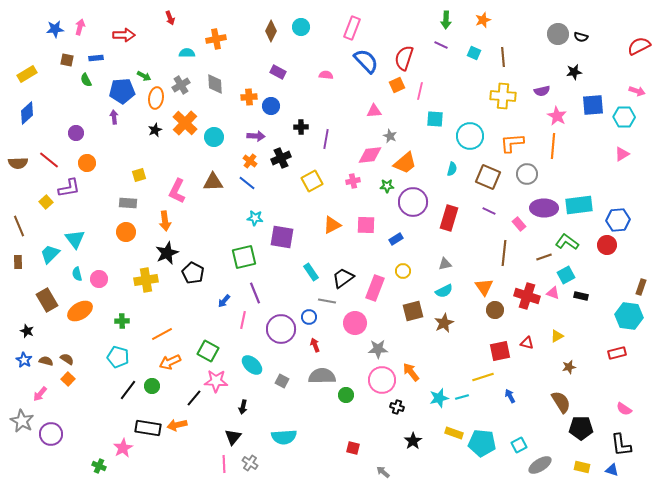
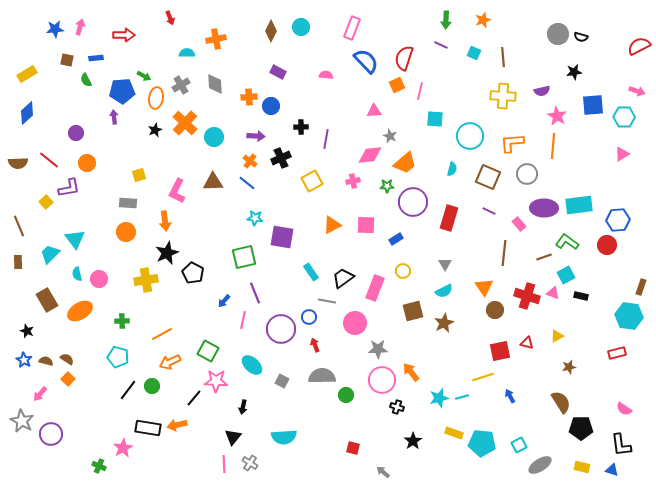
gray triangle at (445, 264): rotated 48 degrees counterclockwise
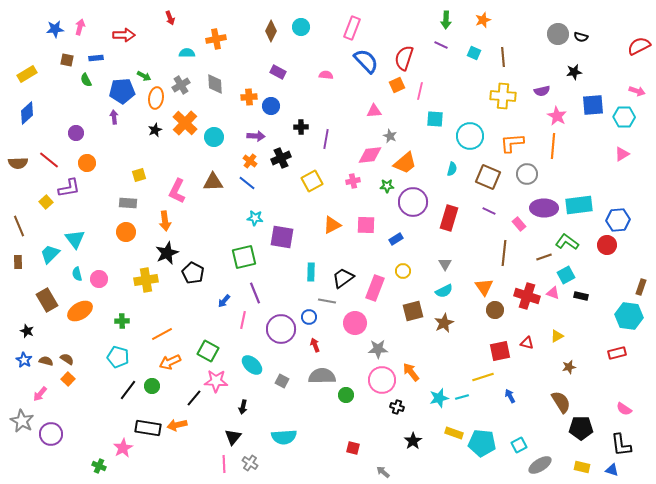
cyan rectangle at (311, 272): rotated 36 degrees clockwise
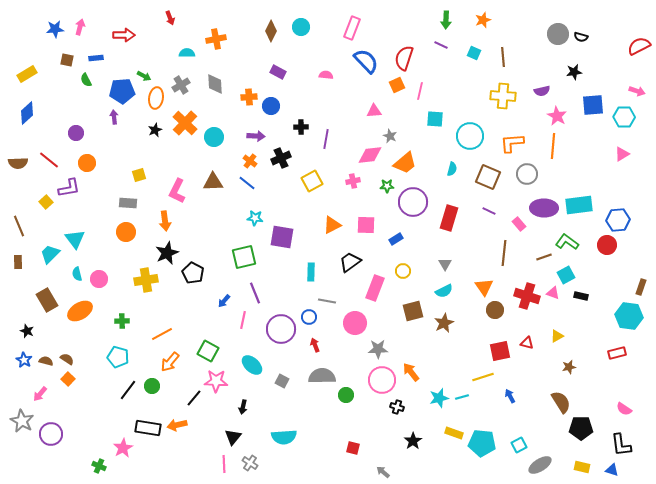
black trapezoid at (343, 278): moved 7 px right, 16 px up
orange arrow at (170, 362): rotated 25 degrees counterclockwise
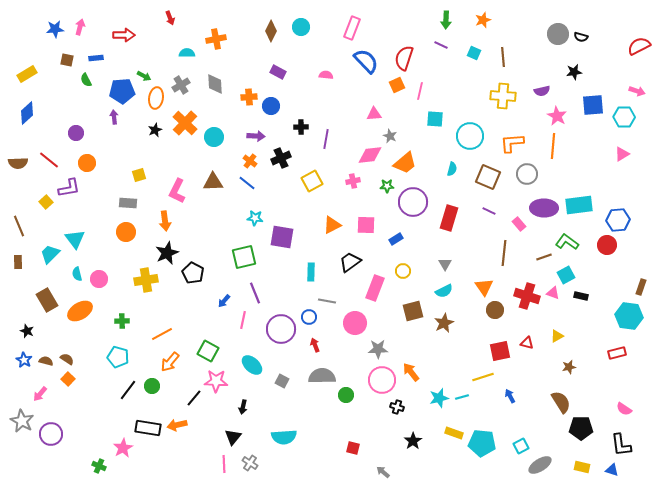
pink triangle at (374, 111): moved 3 px down
cyan square at (519, 445): moved 2 px right, 1 px down
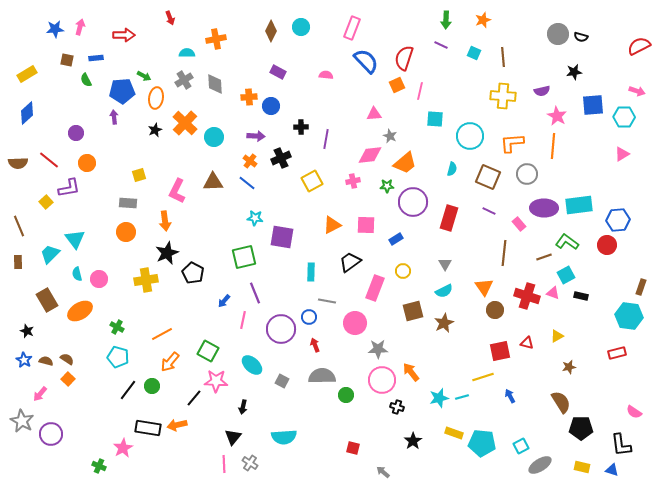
gray cross at (181, 85): moved 3 px right, 5 px up
green cross at (122, 321): moved 5 px left, 6 px down; rotated 32 degrees clockwise
pink semicircle at (624, 409): moved 10 px right, 3 px down
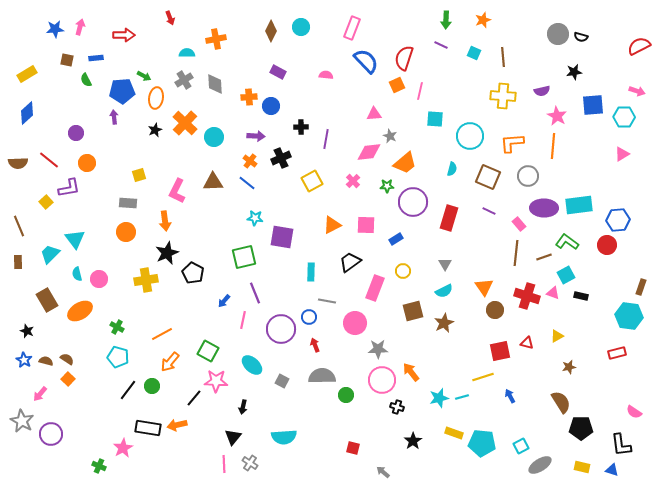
pink diamond at (370, 155): moved 1 px left, 3 px up
gray circle at (527, 174): moved 1 px right, 2 px down
pink cross at (353, 181): rotated 32 degrees counterclockwise
brown line at (504, 253): moved 12 px right
